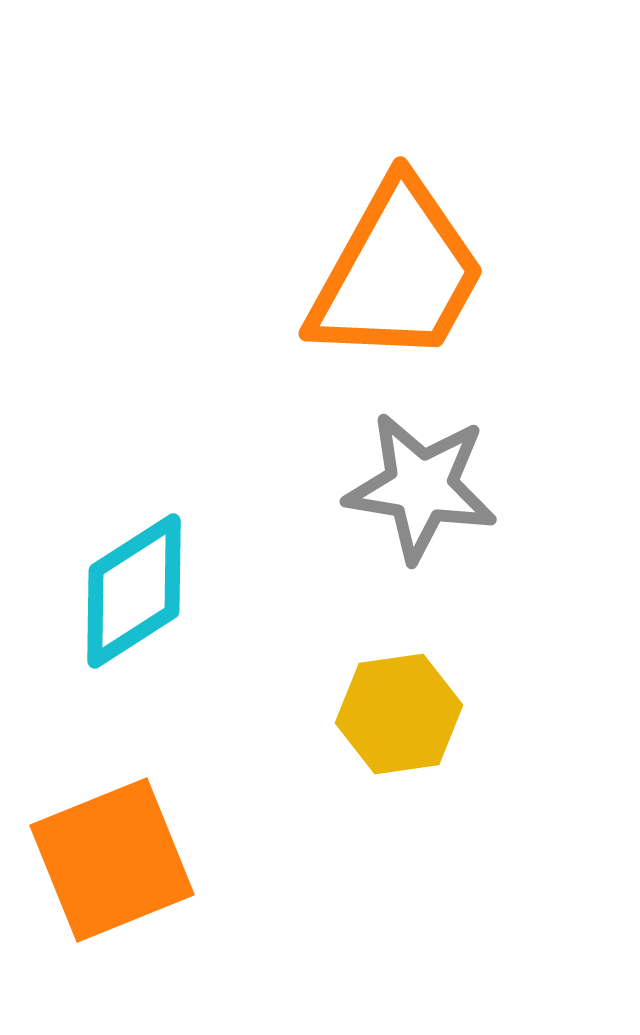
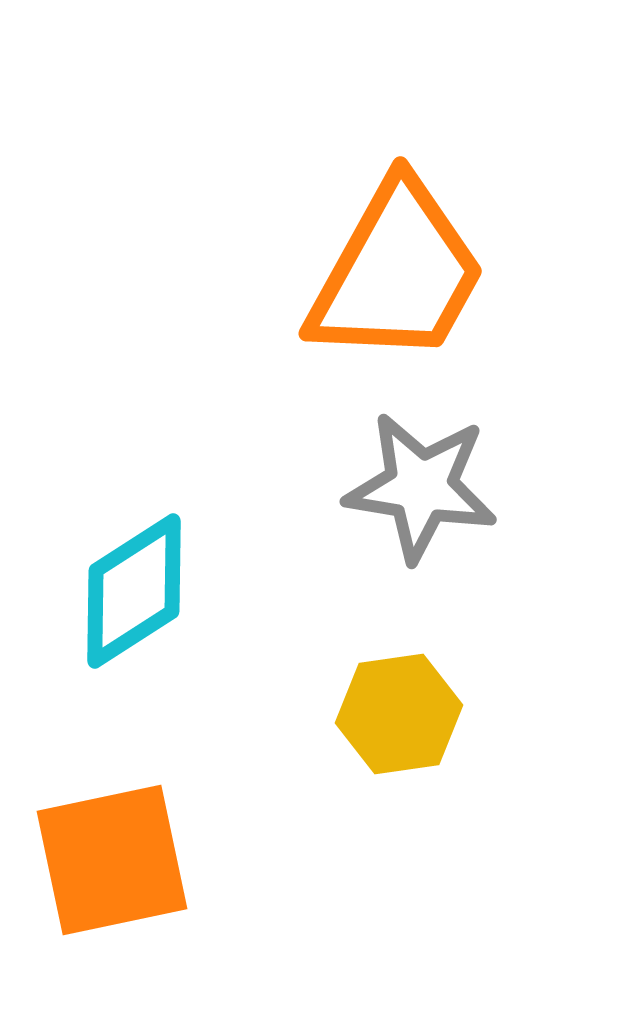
orange square: rotated 10 degrees clockwise
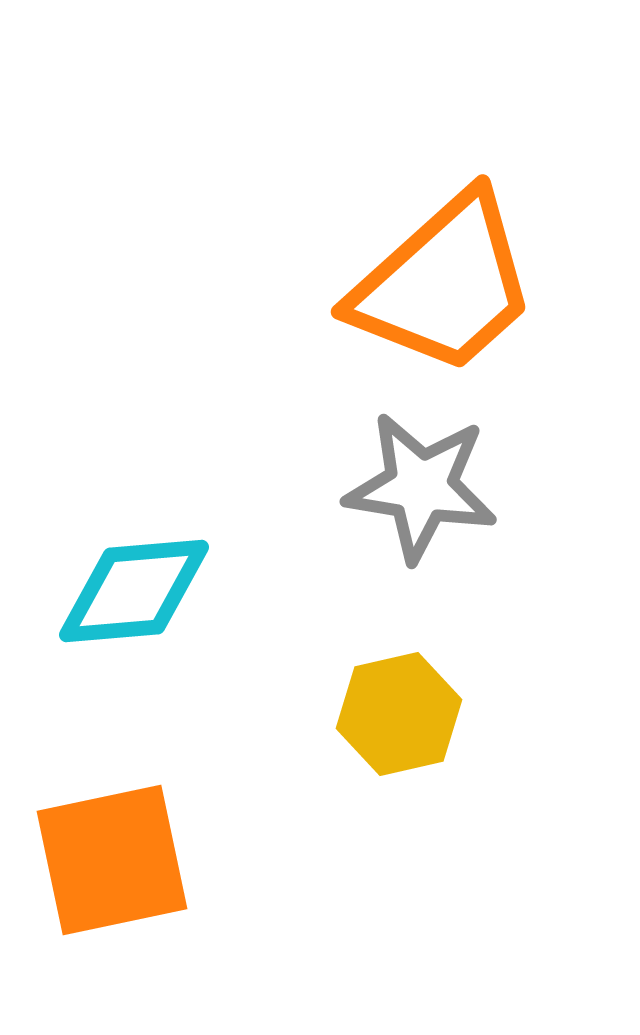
orange trapezoid: moved 47 px right, 11 px down; rotated 19 degrees clockwise
cyan diamond: rotated 28 degrees clockwise
yellow hexagon: rotated 5 degrees counterclockwise
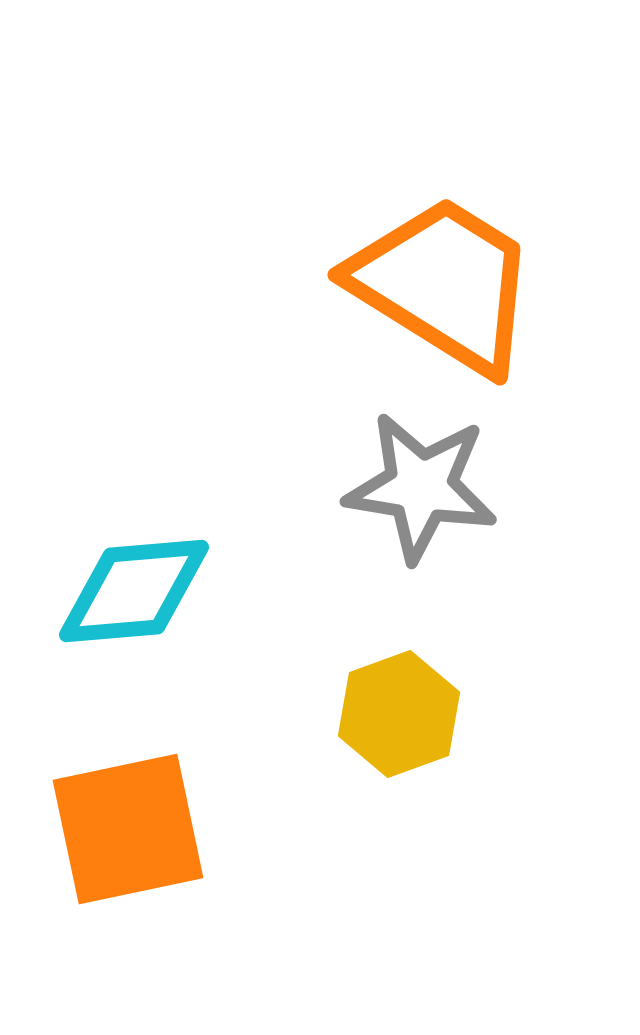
orange trapezoid: rotated 106 degrees counterclockwise
yellow hexagon: rotated 7 degrees counterclockwise
orange square: moved 16 px right, 31 px up
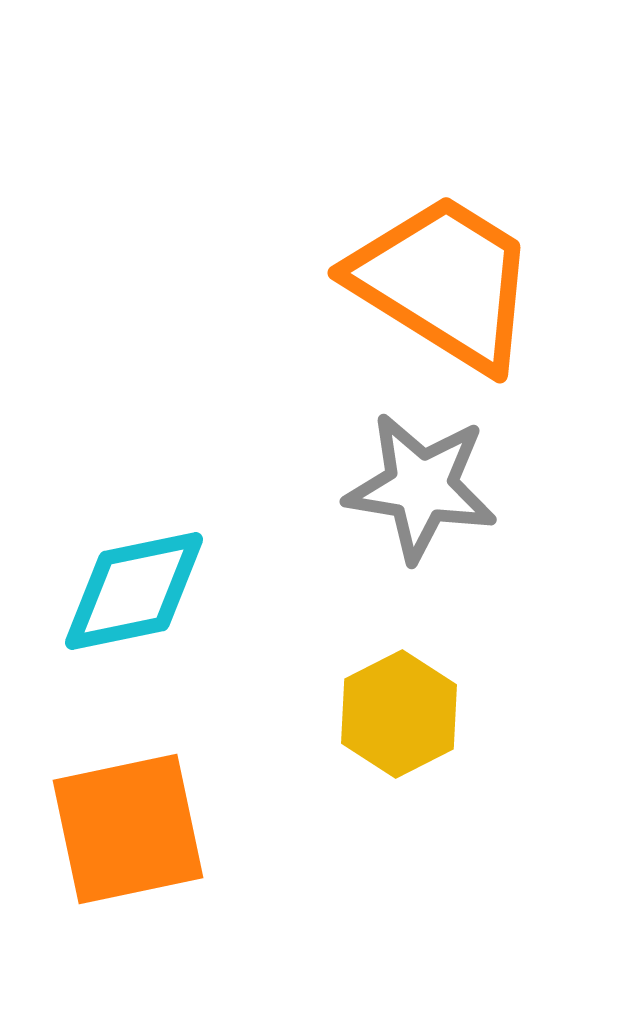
orange trapezoid: moved 2 px up
cyan diamond: rotated 7 degrees counterclockwise
yellow hexagon: rotated 7 degrees counterclockwise
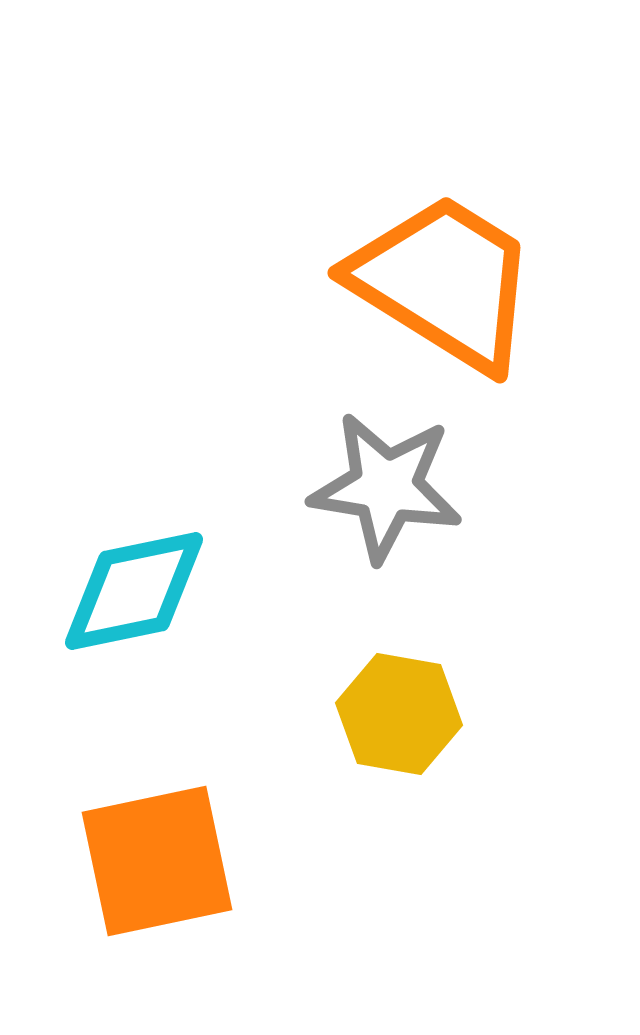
gray star: moved 35 px left
yellow hexagon: rotated 23 degrees counterclockwise
orange square: moved 29 px right, 32 px down
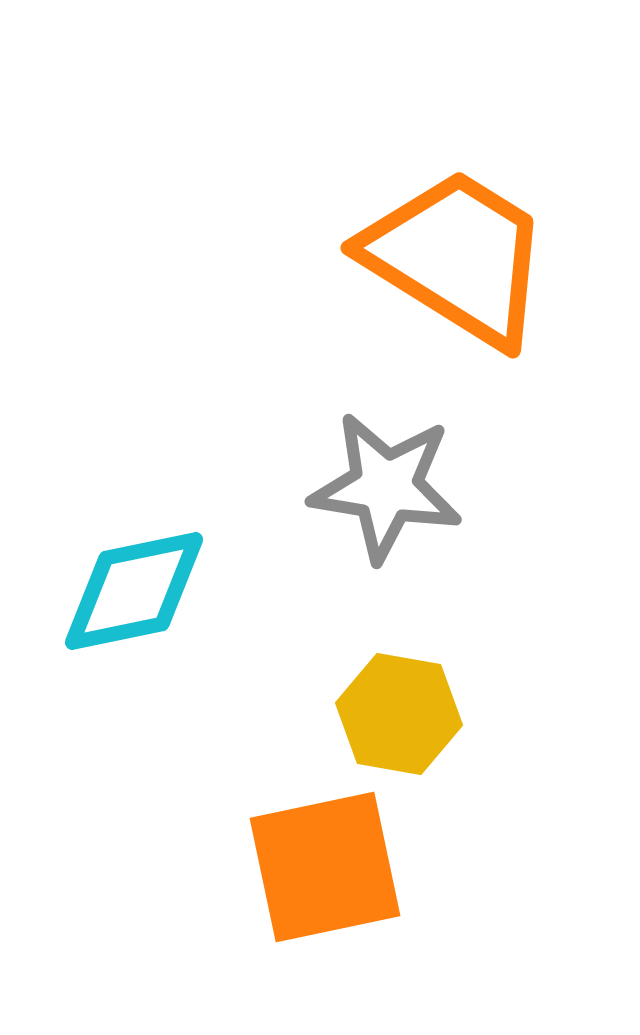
orange trapezoid: moved 13 px right, 25 px up
orange square: moved 168 px right, 6 px down
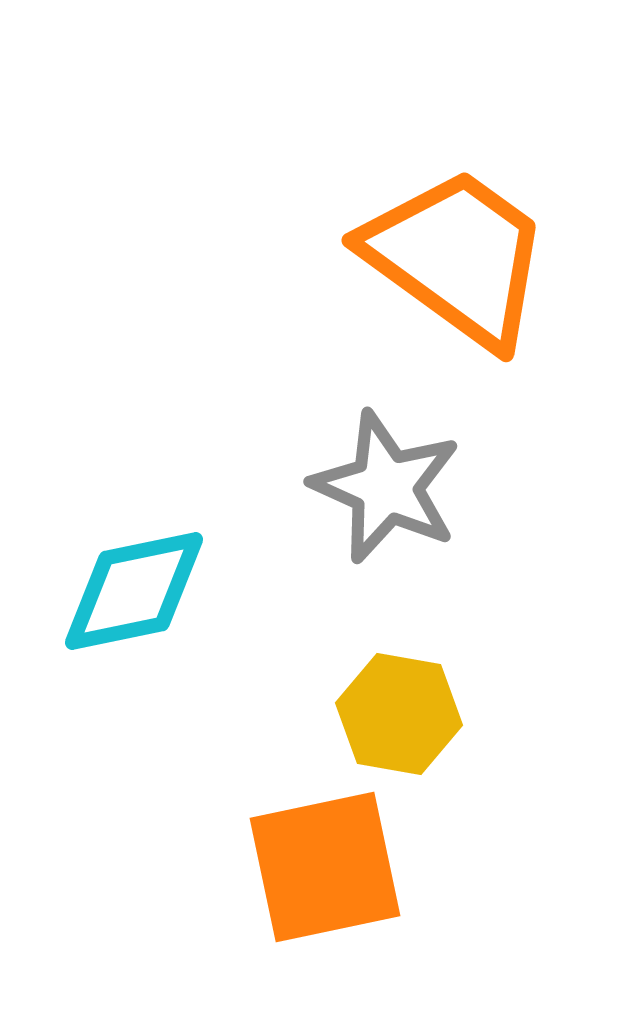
orange trapezoid: rotated 4 degrees clockwise
gray star: rotated 15 degrees clockwise
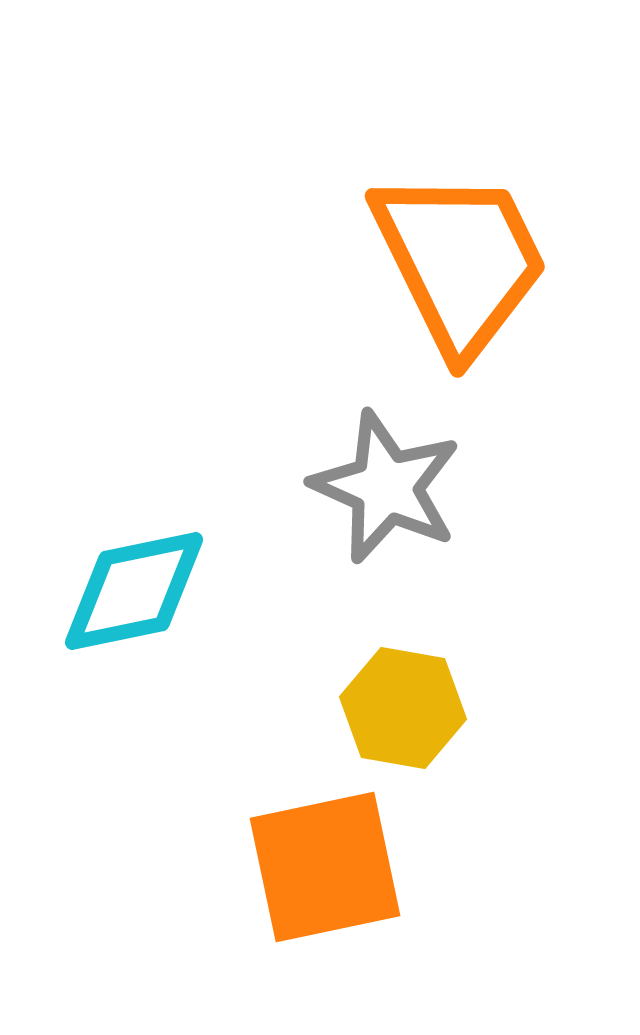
orange trapezoid: moved 3 px right, 4 px down; rotated 28 degrees clockwise
yellow hexagon: moved 4 px right, 6 px up
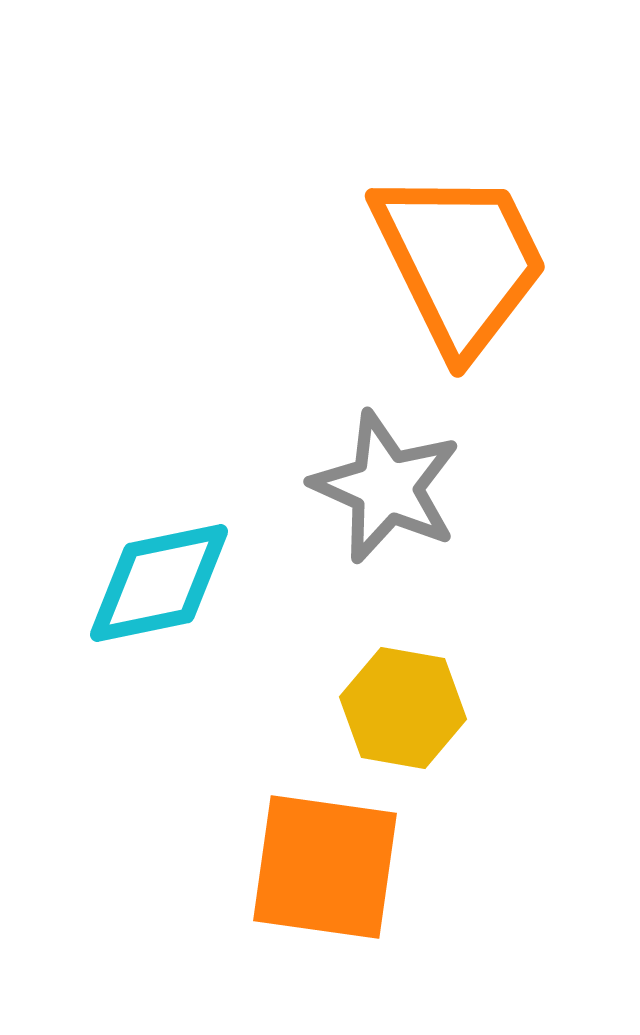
cyan diamond: moved 25 px right, 8 px up
orange square: rotated 20 degrees clockwise
